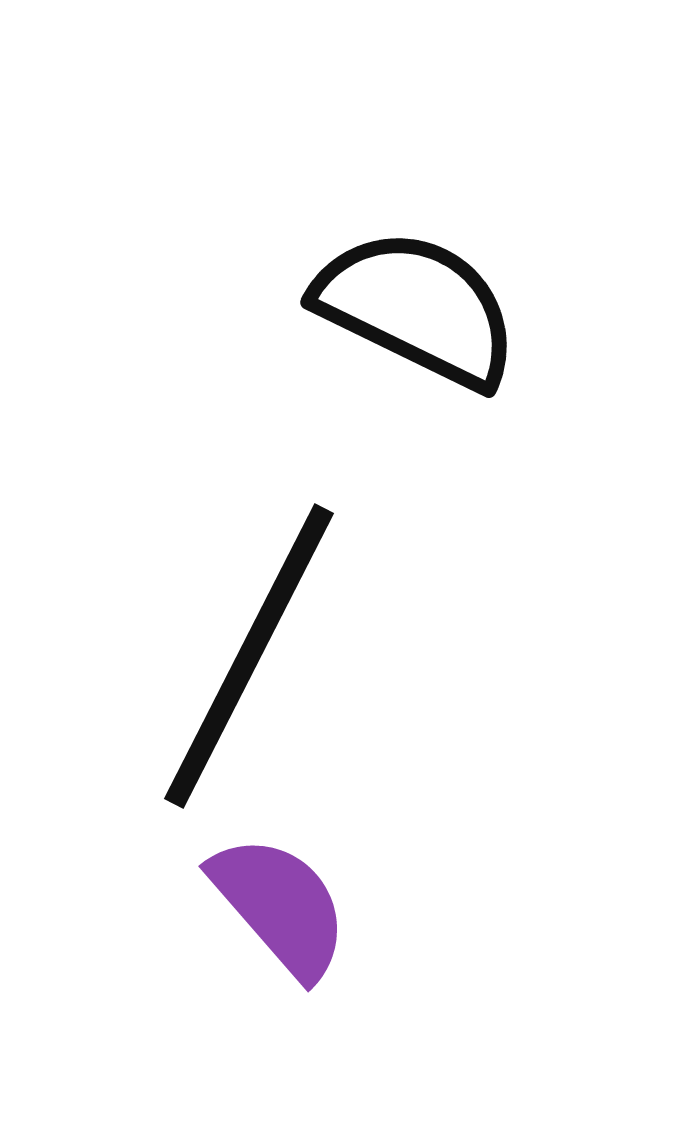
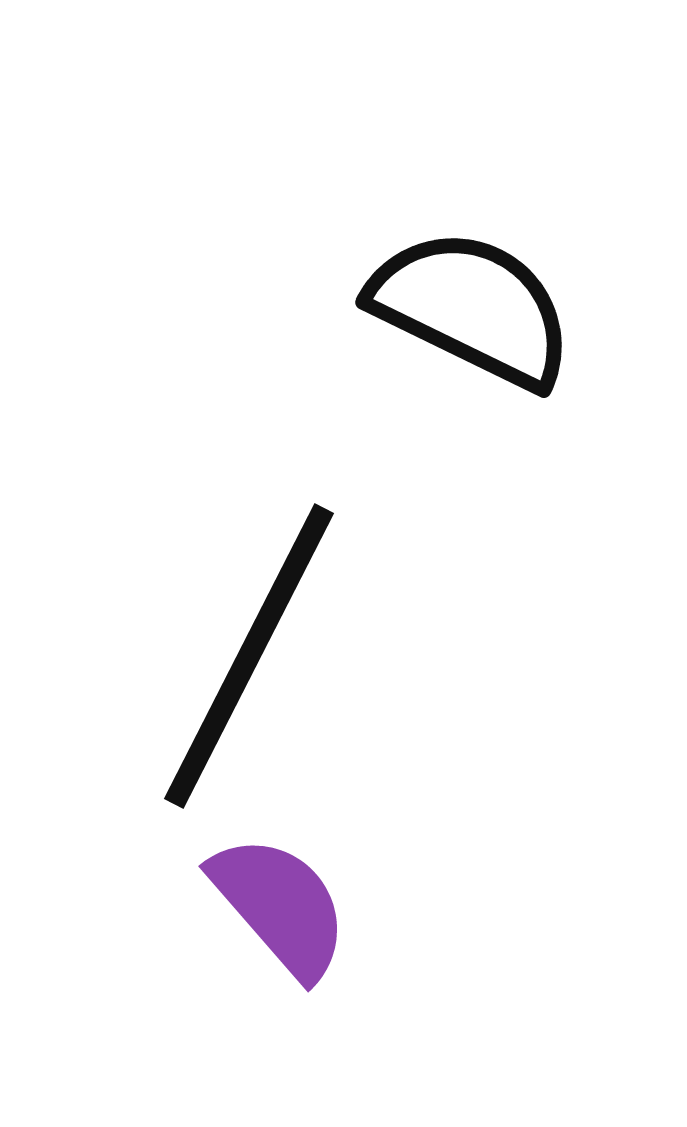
black semicircle: moved 55 px right
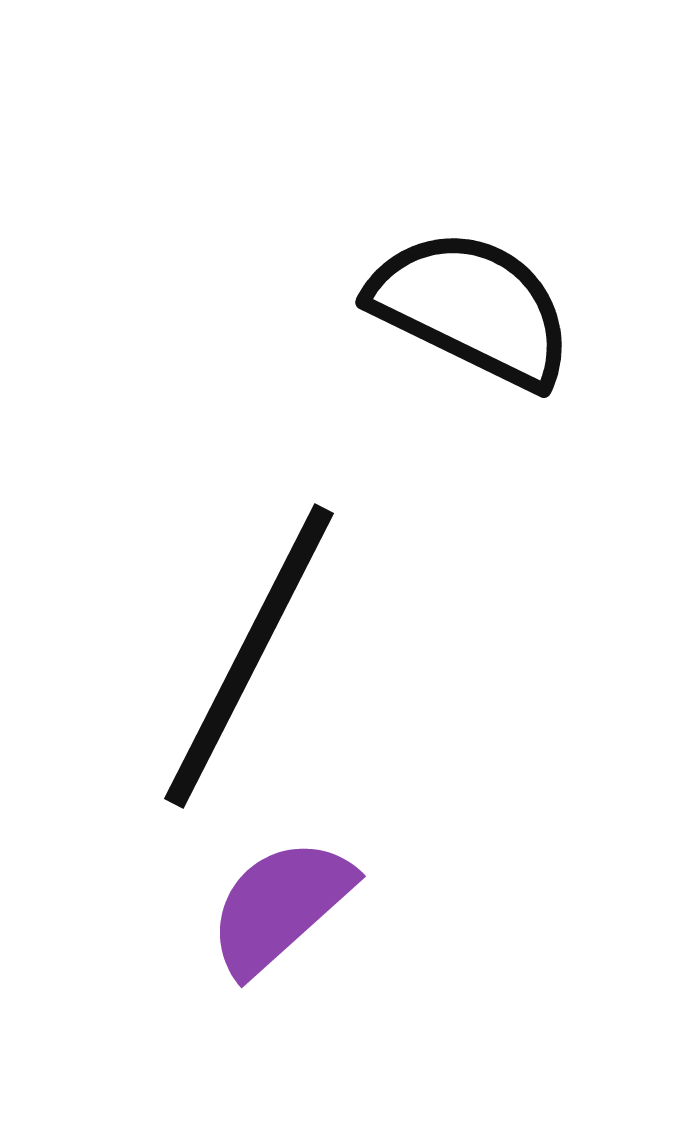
purple semicircle: rotated 91 degrees counterclockwise
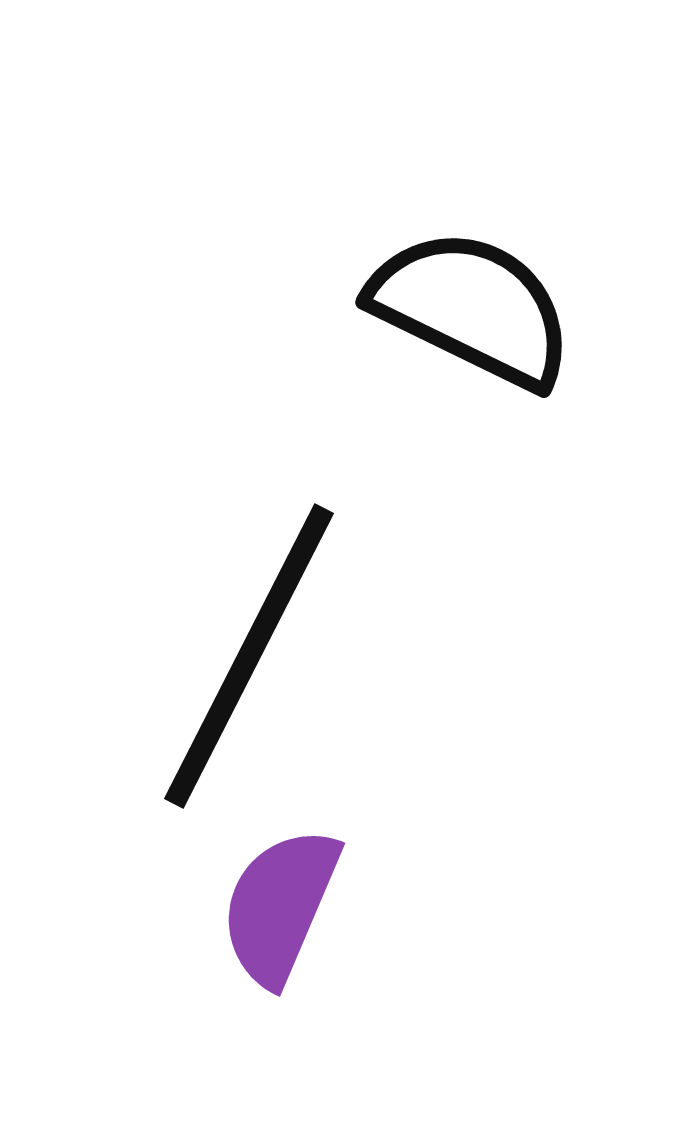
purple semicircle: rotated 25 degrees counterclockwise
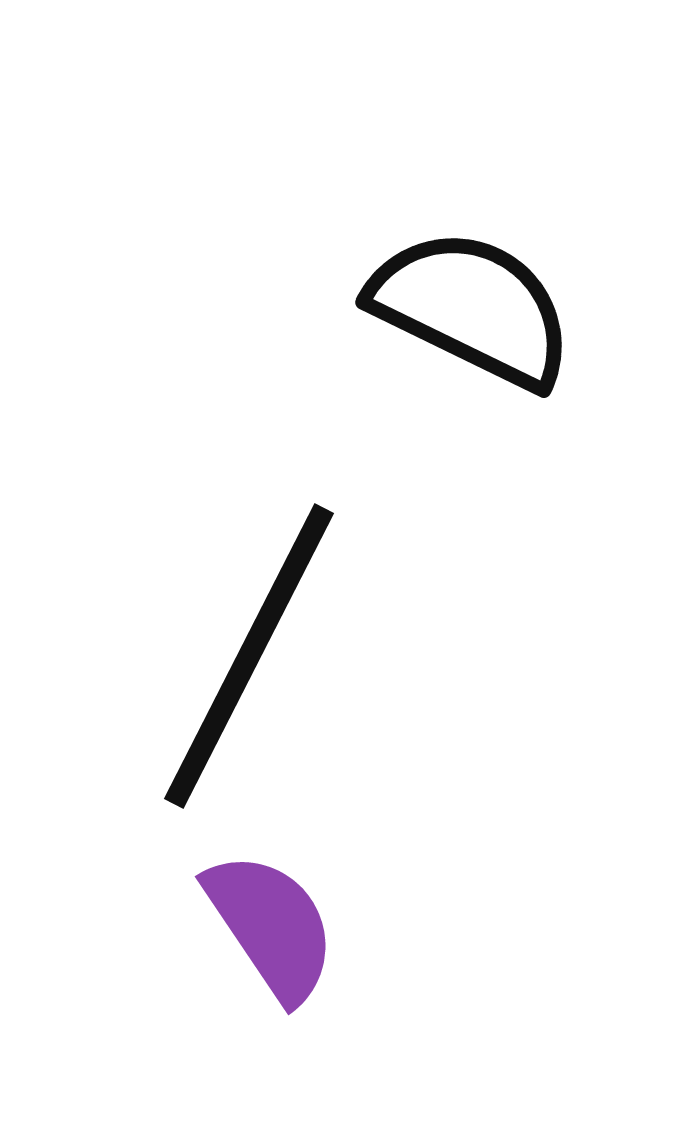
purple semicircle: moved 9 px left, 20 px down; rotated 123 degrees clockwise
